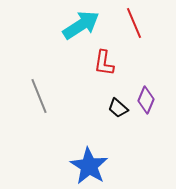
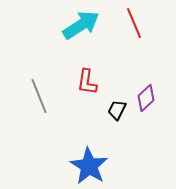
red L-shape: moved 17 px left, 19 px down
purple diamond: moved 2 px up; rotated 24 degrees clockwise
black trapezoid: moved 1 px left, 2 px down; rotated 75 degrees clockwise
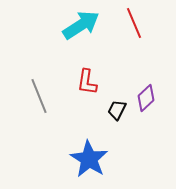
blue star: moved 7 px up
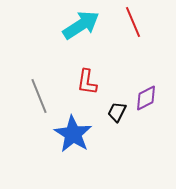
red line: moved 1 px left, 1 px up
purple diamond: rotated 16 degrees clockwise
black trapezoid: moved 2 px down
blue star: moved 16 px left, 25 px up
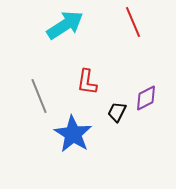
cyan arrow: moved 16 px left
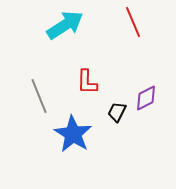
red L-shape: rotated 8 degrees counterclockwise
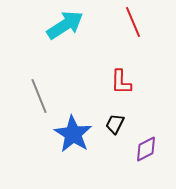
red L-shape: moved 34 px right
purple diamond: moved 51 px down
black trapezoid: moved 2 px left, 12 px down
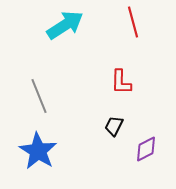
red line: rotated 8 degrees clockwise
black trapezoid: moved 1 px left, 2 px down
blue star: moved 35 px left, 17 px down
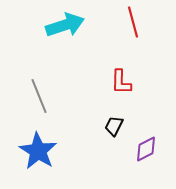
cyan arrow: rotated 15 degrees clockwise
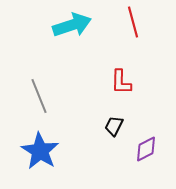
cyan arrow: moved 7 px right
blue star: moved 2 px right
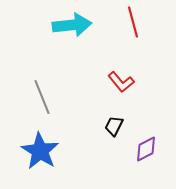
cyan arrow: rotated 12 degrees clockwise
red L-shape: rotated 40 degrees counterclockwise
gray line: moved 3 px right, 1 px down
